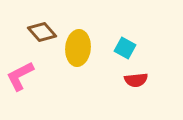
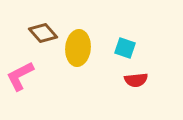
brown diamond: moved 1 px right, 1 px down
cyan square: rotated 10 degrees counterclockwise
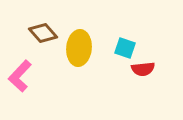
yellow ellipse: moved 1 px right
pink L-shape: rotated 20 degrees counterclockwise
red semicircle: moved 7 px right, 11 px up
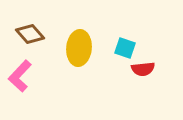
brown diamond: moved 13 px left, 1 px down
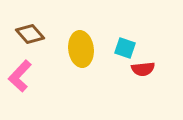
yellow ellipse: moved 2 px right, 1 px down; rotated 12 degrees counterclockwise
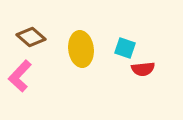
brown diamond: moved 1 px right, 3 px down; rotated 8 degrees counterclockwise
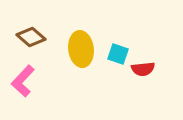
cyan square: moved 7 px left, 6 px down
pink L-shape: moved 3 px right, 5 px down
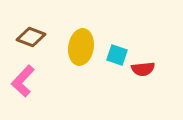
brown diamond: rotated 20 degrees counterclockwise
yellow ellipse: moved 2 px up; rotated 16 degrees clockwise
cyan square: moved 1 px left, 1 px down
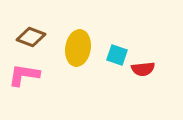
yellow ellipse: moved 3 px left, 1 px down
pink L-shape: moved 1 px right, 6 px up; rotated 56 degrees clockwise
